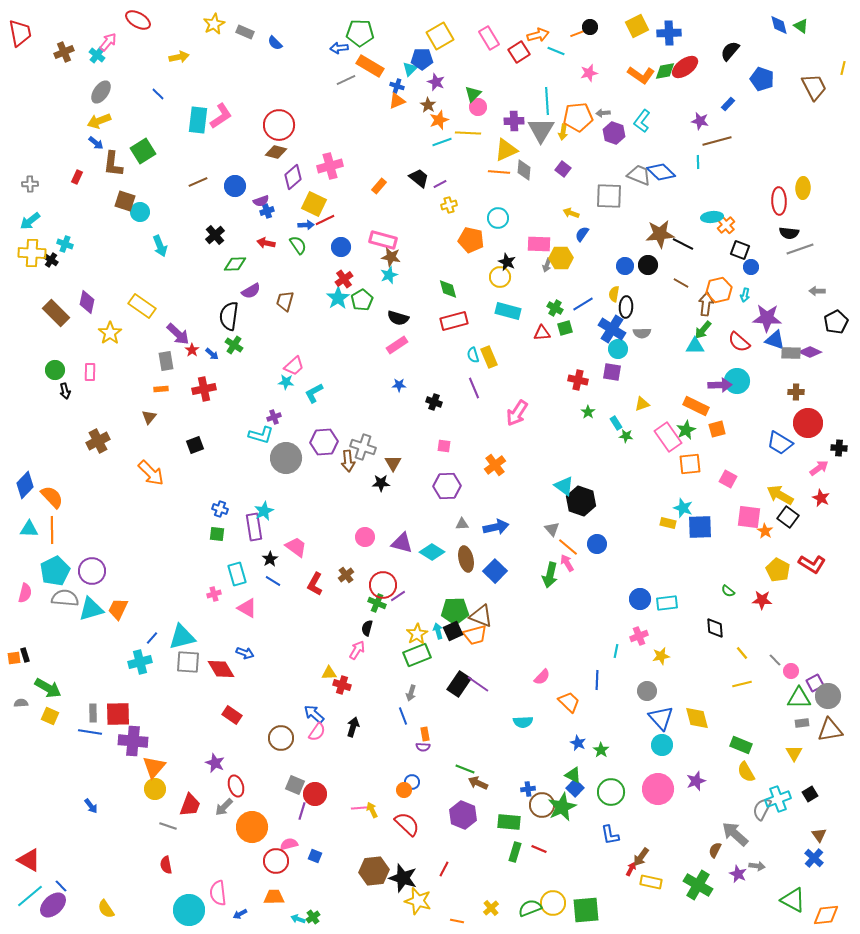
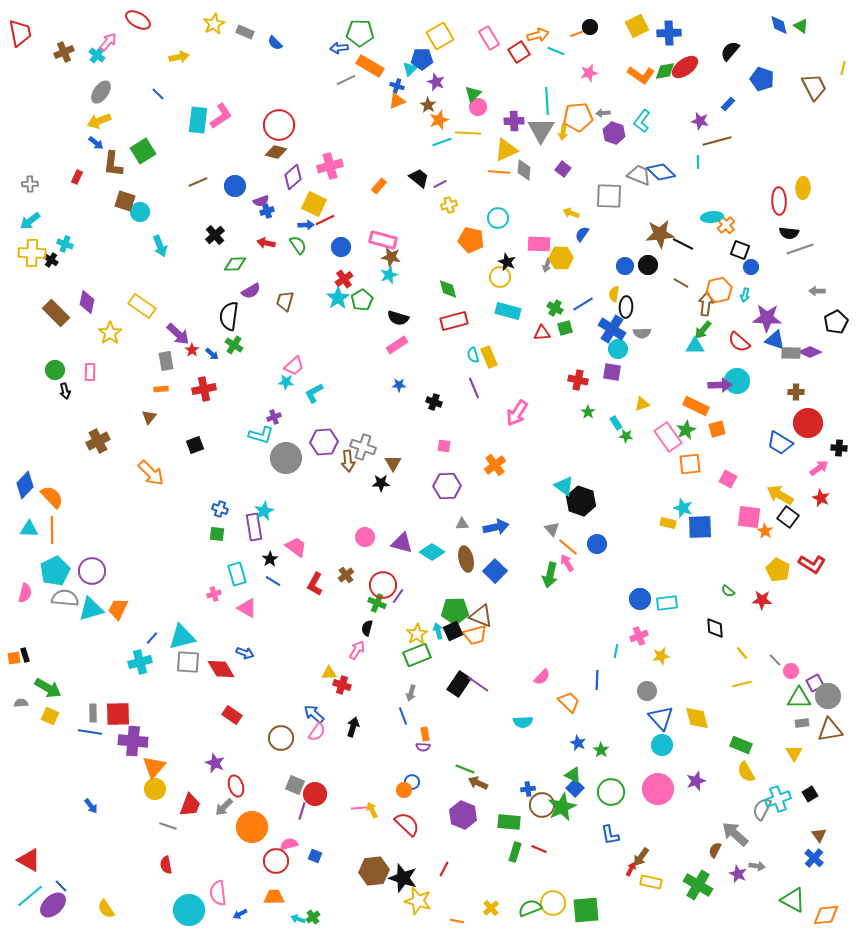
purple line at (398, 596): rotated 21 degrees counterclockwise
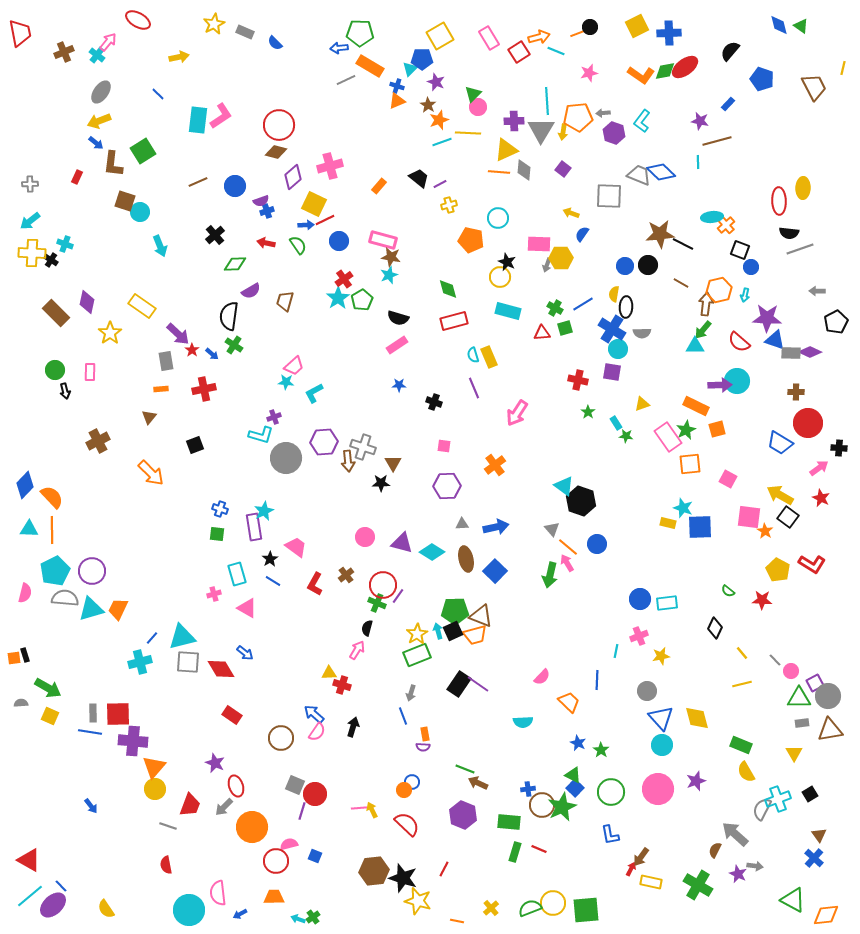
orange arrow at (538, 35): moved 1 px right, 2 px down
blue circle at (341, 247): moved 2 px left, 6 px up
black diamond at (715, 628): rotated 30 degrees clockwise
blue arrow at (245, 653): rotated 18 degrees clockwise
gray arrow at (757, 866): moved 2 px left
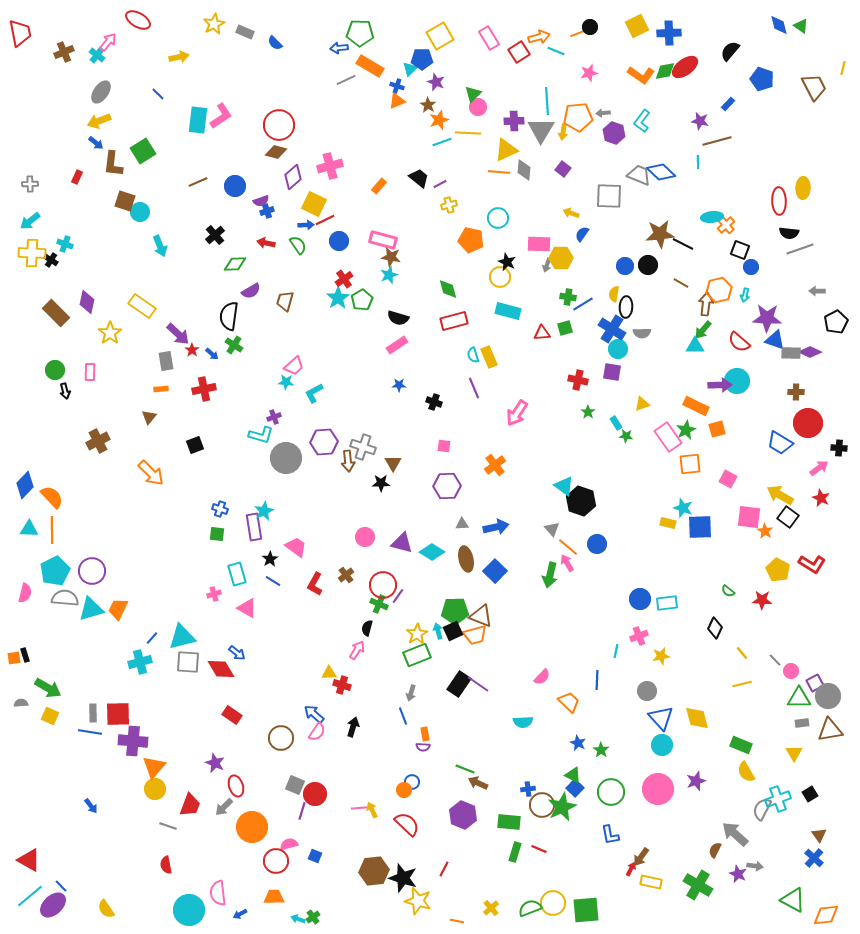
green cross at (555, 308): moved 13 px right, 11 px up; rotated 21 degrees counterclockwise
green cross at (377, 603): moved 2 px right, 1 px down
blue arrow at (245, 653): moved 8 px left
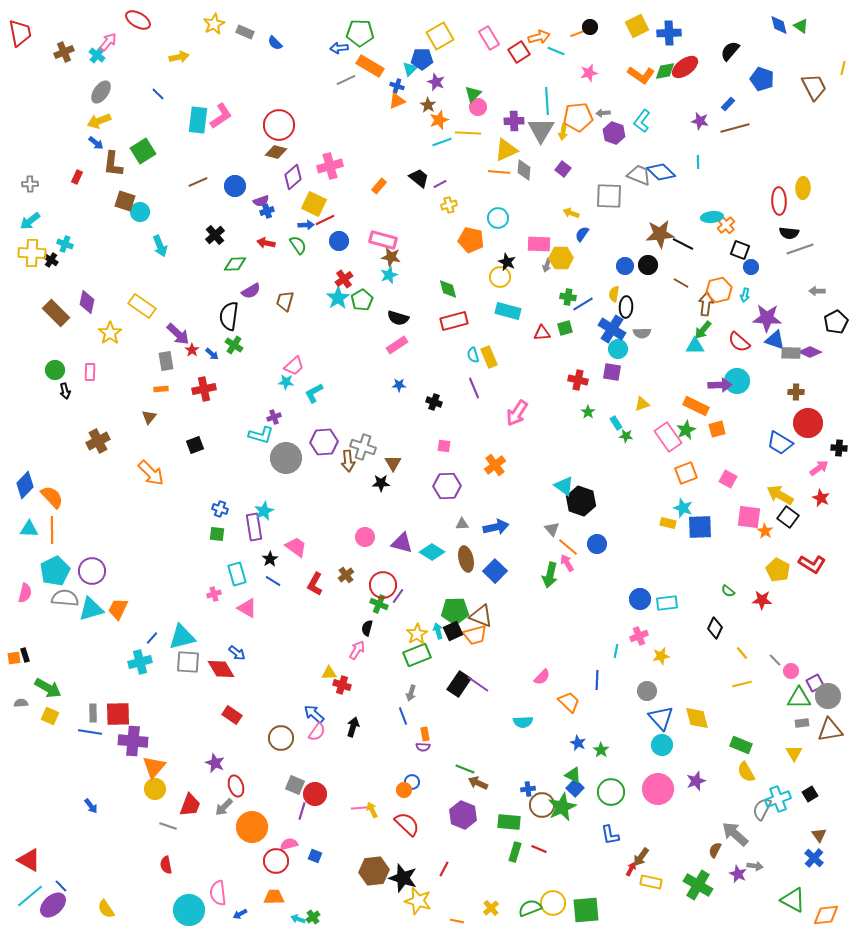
brown line at (717, 141): moved 18 px right, 13 px up
orange square at (690, 464): moved 4 px left, 9 px down; rotated 15 degrees counterclockwise
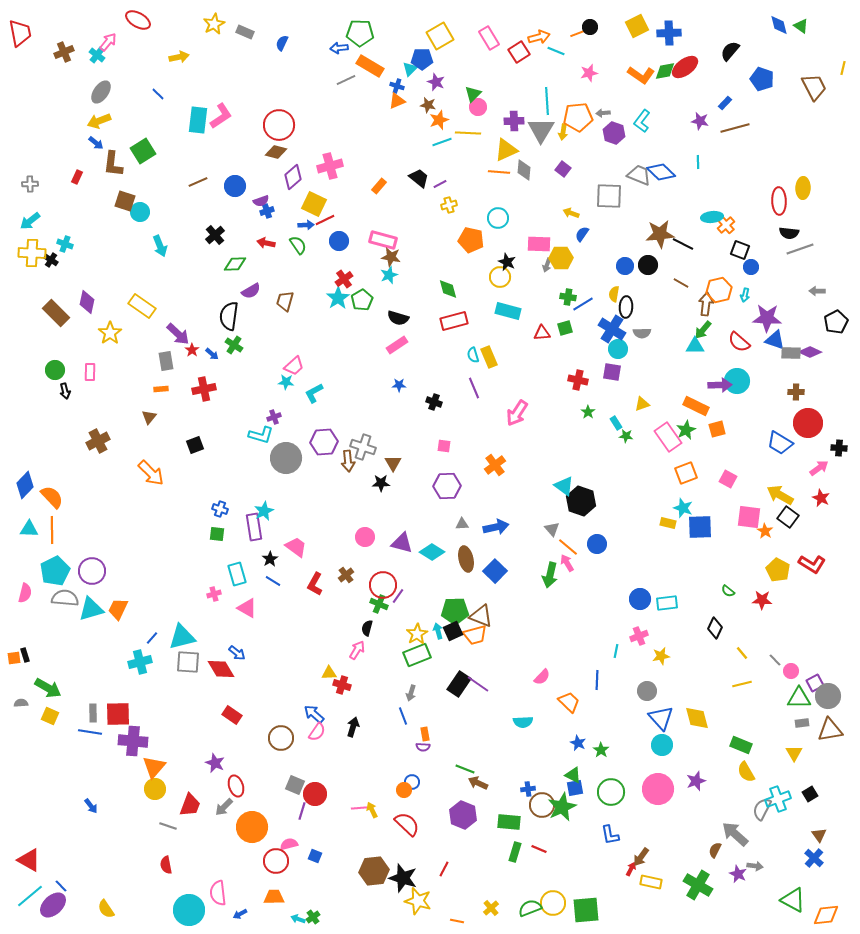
blue semicircle at (275, 43): moved 7 px right; rotated 70 degrees clockwise
blue rectangle at (728, 104): moved 3 px left, 1 px up
brown star at (428, 105): rotated 21 degrees counterclockwise
blue square at (575, 788): rotated 36 degrees clockwise
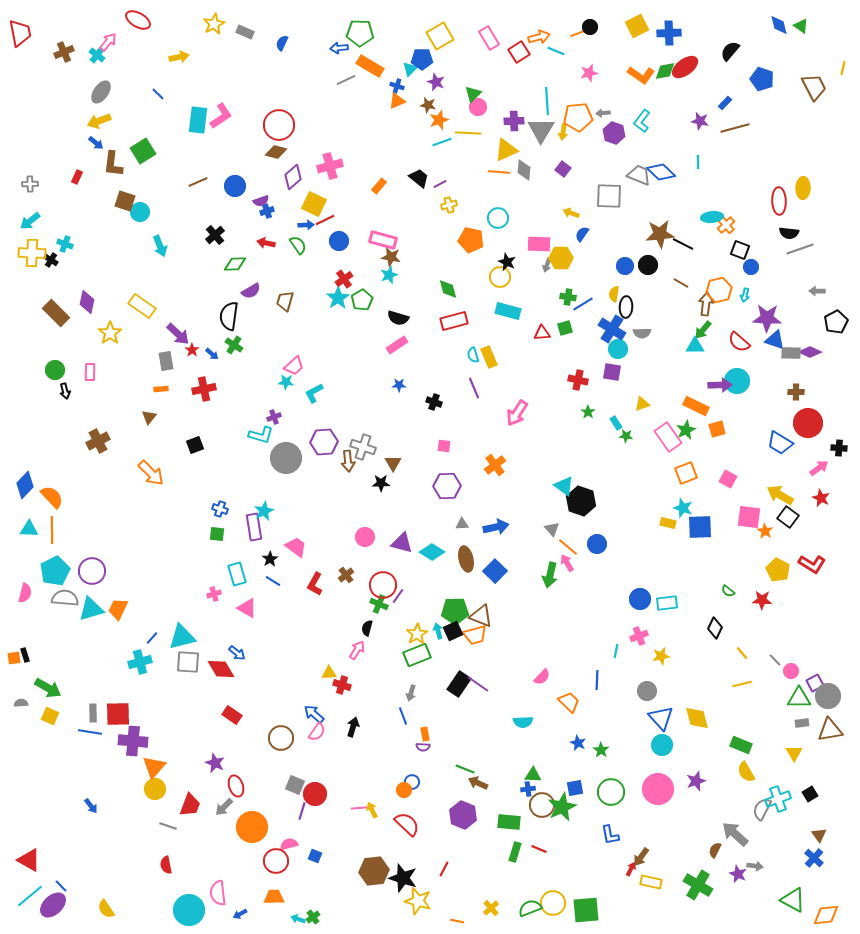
green triangle at (573, 775): moved 40 px left; rotated 24 degrees counterclockwise
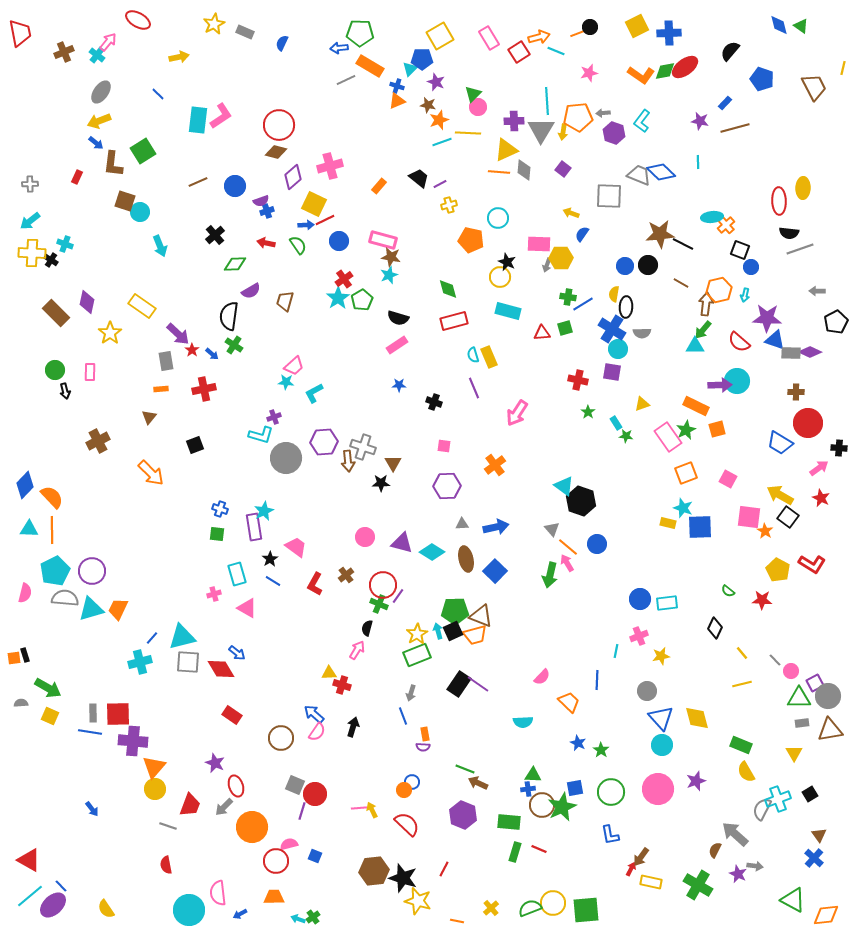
blue arrow at (91, 806): moved 1 px right, 3 px down
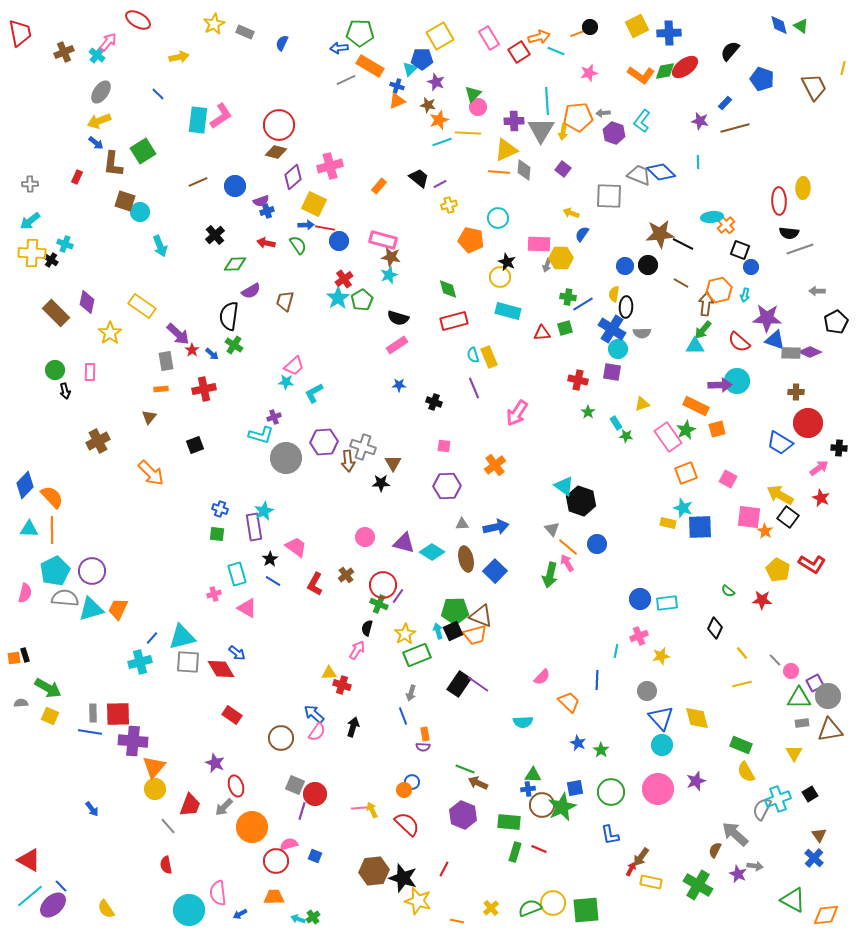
red line at (325, 220): moved 8 px down; rotated 36 degrees clockwise
purple triangle at (402, 543): moved 2 px right
yellow star at (417, 634): moved 12 px left
gray line at (168, 826): rotated 30 degrees clockwise
